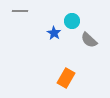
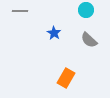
cyan circle: moved 14 px right, 11 px up
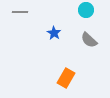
gray line: moved 1 px down
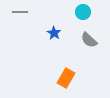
cyan circle: moved 3 px left, 2 px down
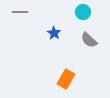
orange rectangle: moved 1 px down
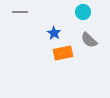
orange rectangle: moved 3 px left, 26 px up; rotated 48 degrees clockwise
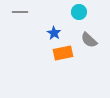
cyan circle: moved 4 px left
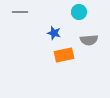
blue star: rotated 16 degrees counterclockwise
gray semicircle: rotated 48 degrees counterclockwise
orange rectangle: moved 1 px right, 2 px down
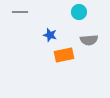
blue star: moved 4 px left, 2 px down
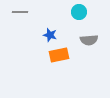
orange rectangle: moved 5 px left
